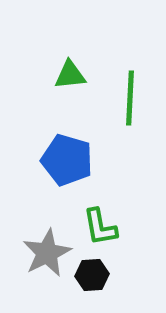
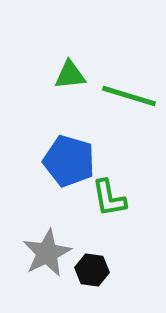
green line: moved 1 px left, 2 px up; rotated 76 degrees counterclockwise
blue pentagon: moved 2 px right, 1 px down
green L-shape: moved 9 px right, 29 px up
black hexagon: moved 5 px up; rotated 12 degrees clockwise
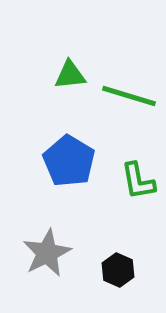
blue pentagon: rotated 15 degrees clockwise
green L-shape: moved 29 px right, 17 px up
black hexagon: moved 26 px right; rotated 16 degrees clockwise
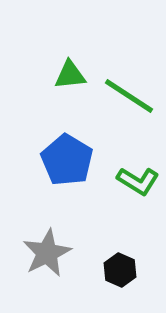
green line: rotated 16 degrees clockwise
blue pentagon: moved 2 px left, 1 px up
green L-shape: rotated 48 degrees counterclockwise
black hexagon: moved 2 px right
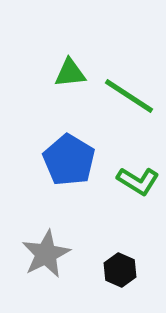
green triangle: moved 2 px up
blue pentagon: moved 2 px right
gray star: moved 1 px left, 1 px down
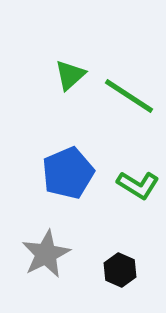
green triangle: moved 2 px down; rotated 36 degrees counterclockwise
blue pentagon: moved 1 px left, 13 px down; rotated 18 degrees clockwise
green L-shape: moved 4 px down
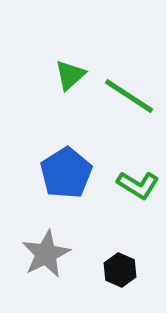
blue pentagon: moved 2 px left; rotated 9 degrees counterclockwise
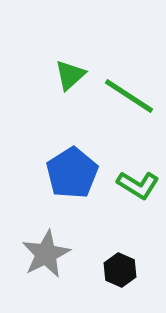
blue pentagon: moved 6 px right
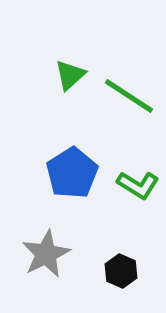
black hexagon: moved 1 px right, 1 px down
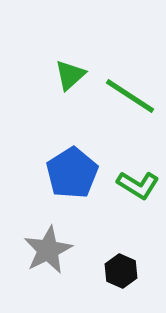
green line: moved 1 px right
gray star: moved 2 px right, 4 px up
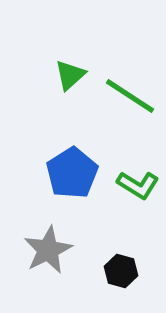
black hexagon: rotated 8 degrees counterclockwise
